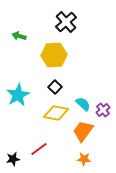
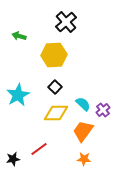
yellow diamond: rotated 10 degrees counterclockwise
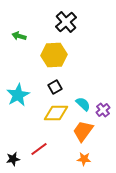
black square: rotated 16 degrees clockwise
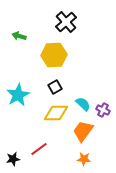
purple cross: rotated 24 degrees counterclockwise
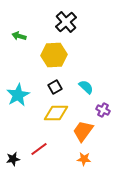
cyan semicircle: moved 3 px right, 17 px up
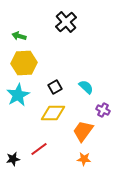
yellow hexagon: moved 30 px left, 8 px down
yellow diamond: moved 3 px left
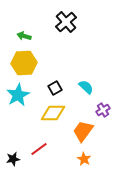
green arrow: moved 5 px right
black square: moved 1 px down
purple cross: rotated 32 degrees clockwise
orange star: rotated 24 degrees clockwise
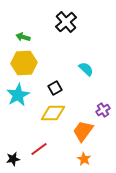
green arrow: moved 1 px left, 1 px down
cyan semicircle: moved 18 px up
